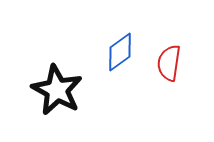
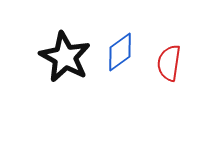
black star: moved 8 px right, 33 px up
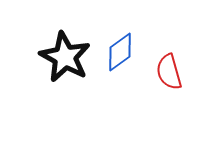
red semicircle: moved 9 px down; rotated 24 degrees counterclockwise
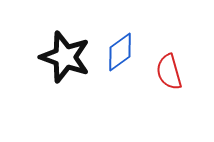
black star: rotated 9 degrees counterclockwise
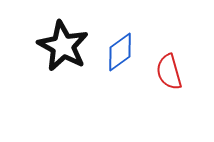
black star: moved 2 px left, 11 px up; rotated 9 degrees clockwise
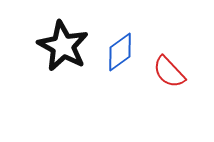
red semicircle: rotated 27 degrees counterclockwise
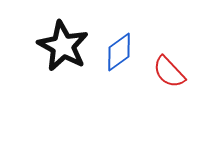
blue diamond: moved 1 px left
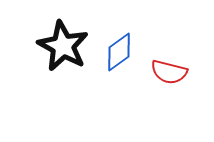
red semicircle: rotated 33 degrees counterclockwise
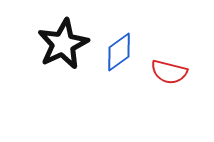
black star: moved 2 px up; rotated 18 degrees clockwise
